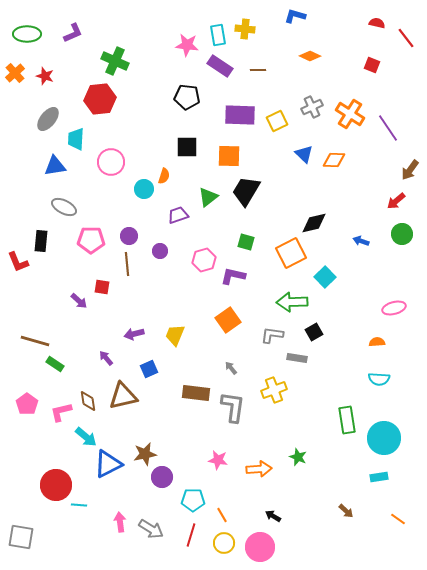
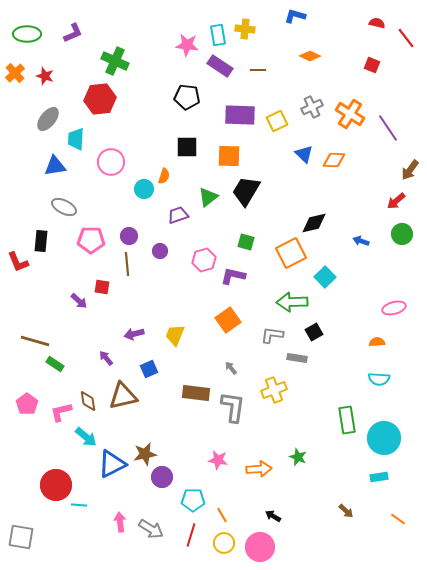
blue triangle at (108, 464): moved 4 px right
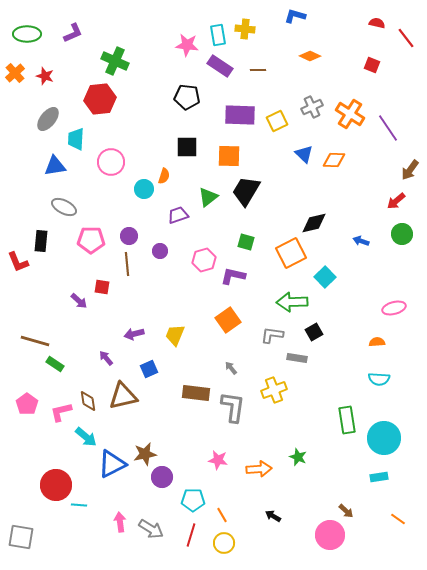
pink circle at (260, 547): moved 70 px right, 12 px up
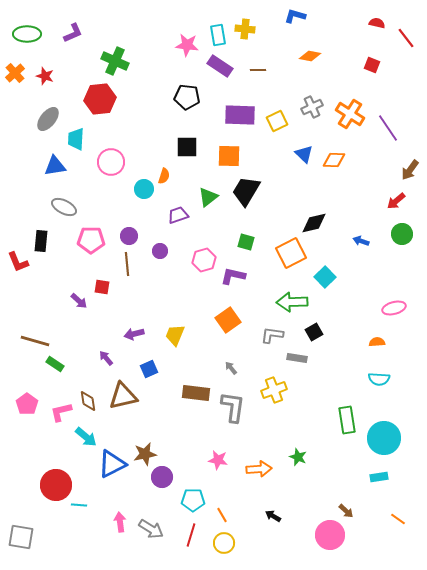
orange diamond at (310, 56): rotated 15 degrees counterclockwise
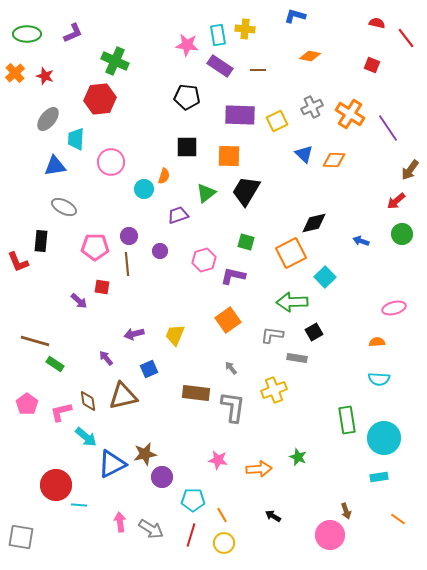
green triangle at (208, 197): moved 2 px left, 4 px up
pink pentagon at (91, 240): moved 4 px right, 7 px down
brown arrow at (346, 511): rotated 28 degrees clockwise
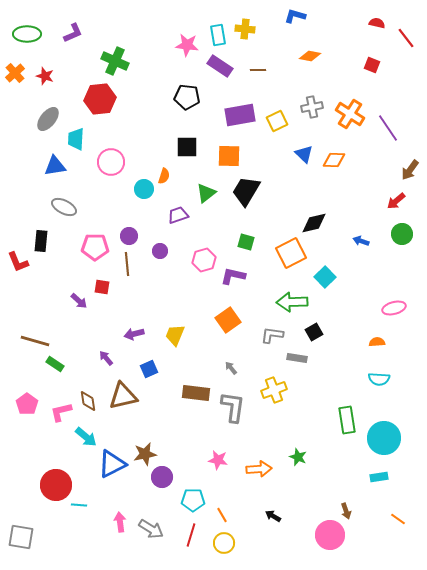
gray cross at (312, 107): rotated 15 degrees clockwise
purple rectangle at (240, 115): rotated 12 degrees counterclockwise
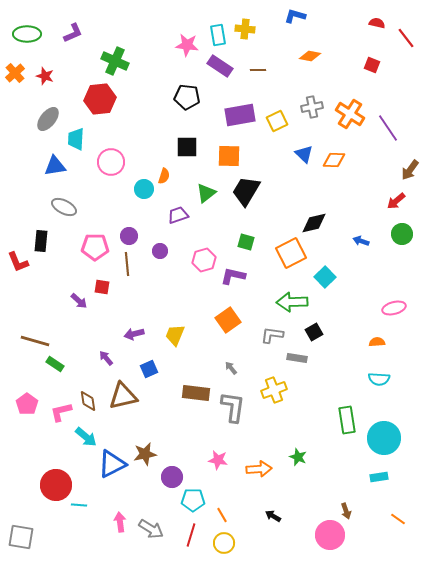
purple circle at (162, 477): moved 10 px right
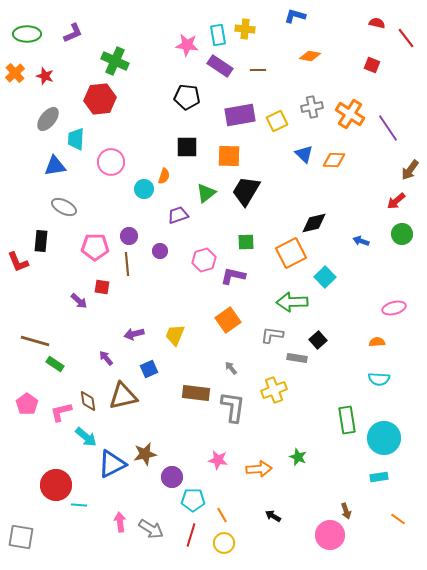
green square at (246, 242): rotated 18 degrees counterclockwise
black square at (314, 332): moved 4 px right, 8 px down; rotated 12 degrees counterclockwise
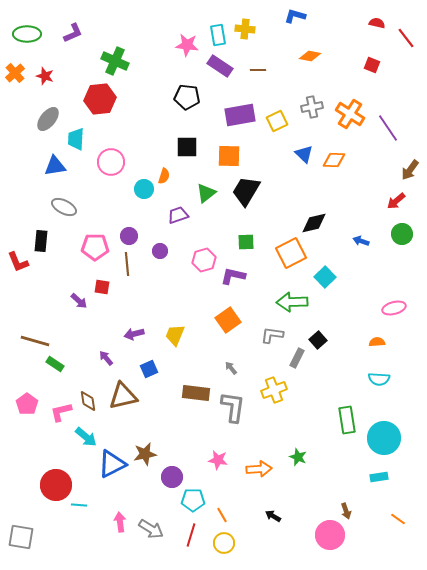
gray rectangle at (297, 358): rotated 72 degrees counterclockwise
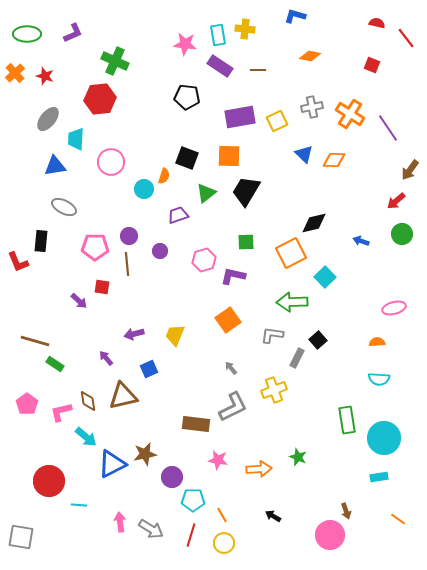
pink star at (187, 45): moved 2 px left, 1 px up
purple rectangle at (240, 115): moved 2 px down
black square at (187, 147): moved 11 px down; rotated 20 degrees clockwise
brown rectangle at (196, 393): moved 31 px down
gray L-shape at (233, 407): rotated 56 degrees clockwise
red circle at (56, 485): moved 7 px left, 4 px up
